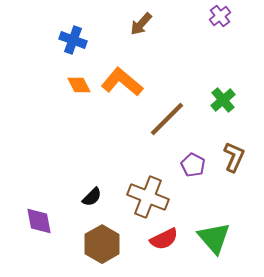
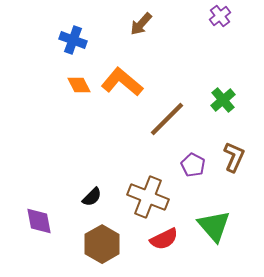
green triangle: moved 12 px up
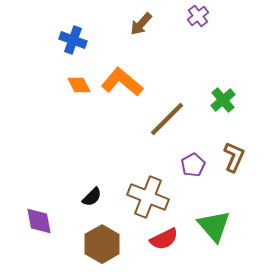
purple cross: moved 22 px left
purple pentagon: rotated 15 degrees clockwise
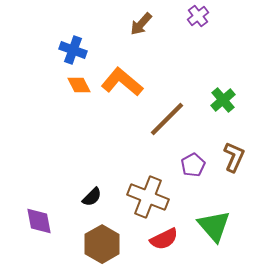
blue cross: moved 10 px down
